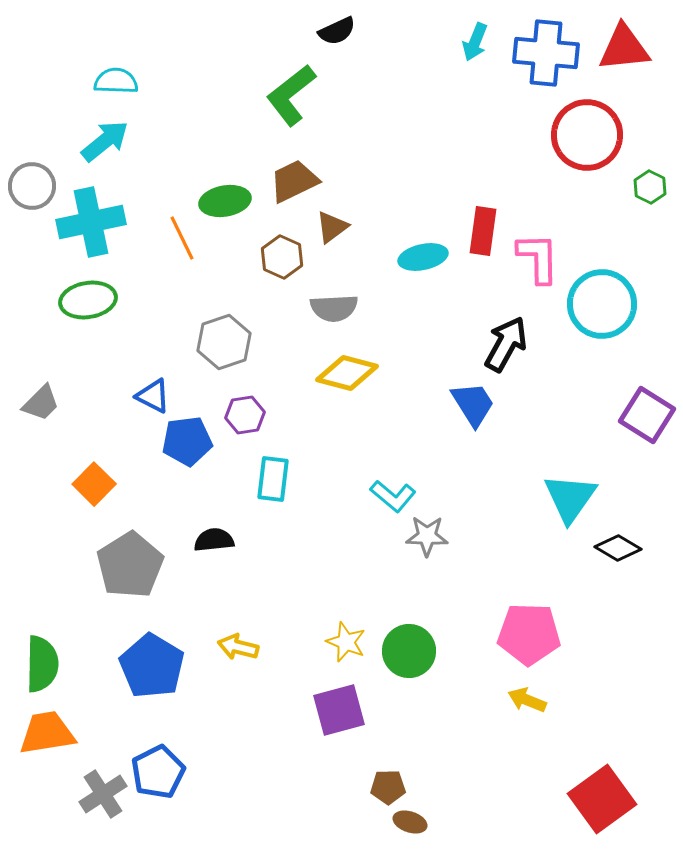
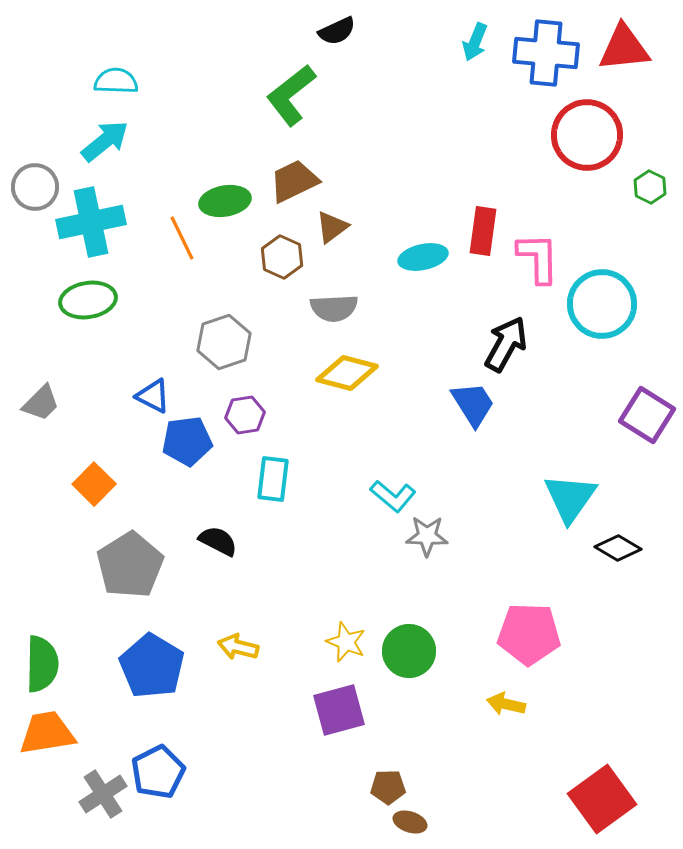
gray circle at (32, 186): moved 3 px right, 1 px down
black semicircle at (214, 540): moved 4 px right, 1 px down; rotated 33 degrees clockwise
yellow arrow at (527, 700): moved 21 px left, 4 px down; rotated 9 degrees counterclockwise
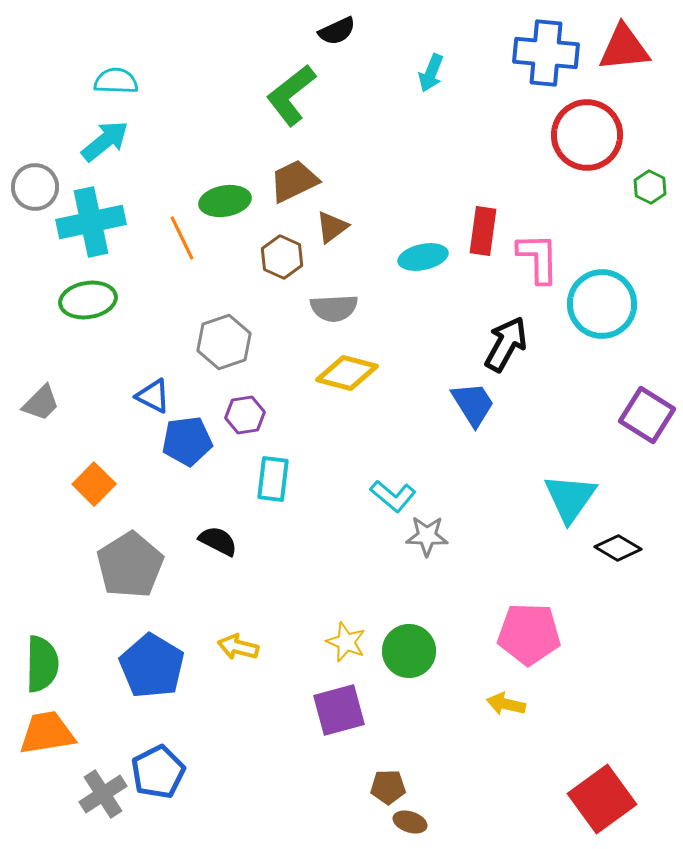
cyan arrow at (475, 42): moved 44 px left, 31 px down
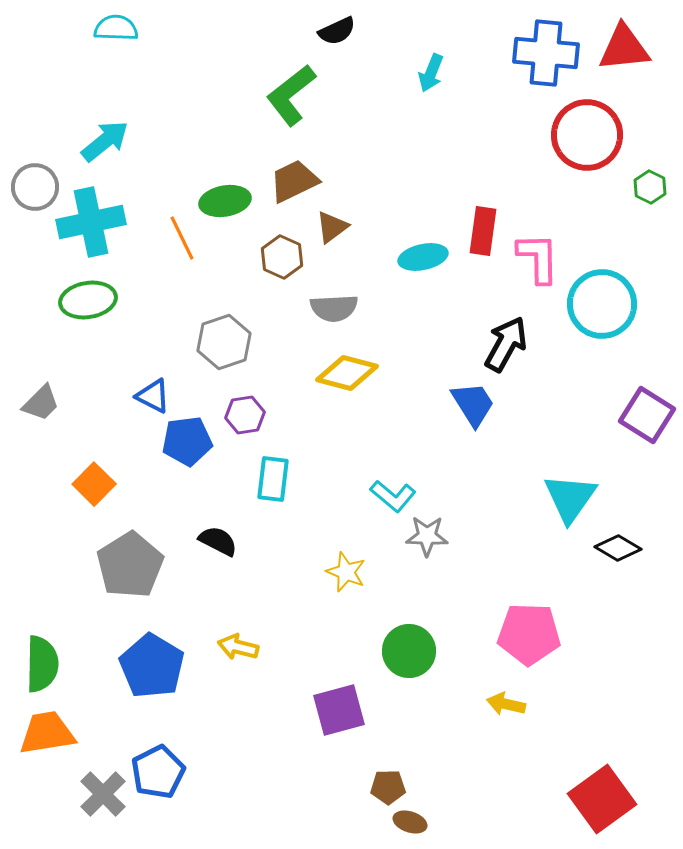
cyan semicircle at (116, 81): moved 53 px up
yellow star at (346, 642): moved 70 px up
gray cross at (103, 794): rotated 12 degrees counterclockwise
